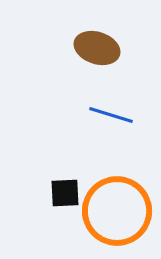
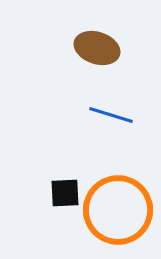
orange circle: moved 1 px right, 1 px up
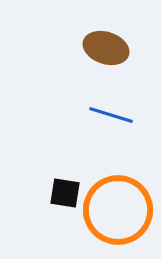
brown ellipse: moved 9 px right
black square: rotated 12 degrees clockwise
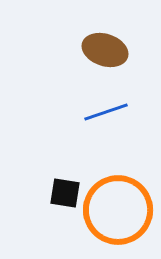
brown ellipse: moved 1 px left, 2 px down
blue line: moved 5 px left, 3 px up; rotated 36 degrees counterclockwise
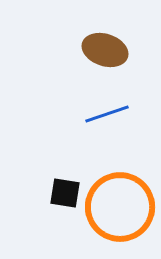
blue line: moved 1 px right, 2 px down
orange circle: moved 2 px right, 3 px up
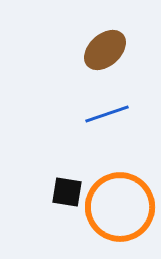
brown ellipse: rotated 60 degrees counterclockwise
black square: moved 2 px right, 1 px up
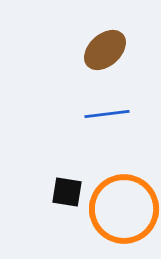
blue line: rotated 12 degrees clockwise
orange circle: moved 4 px right, 2 px down
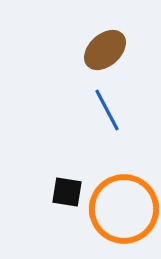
blue line: moved 4 px up; rotated 69 degrees clockwise
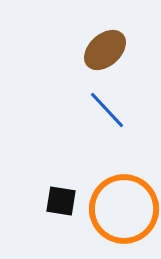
blue line: rotated 15 degrees counterclockwise
black square: moved 6 px left, 9 px down
